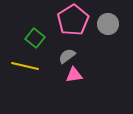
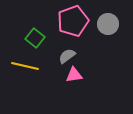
pink pentagon: moved 1 px down; rotated 12 degrees clockwise
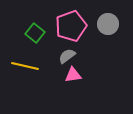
pink pentagon: moved 2 px left, 5 px down
green square: moved 5 px up
pink triangle: moved 1 px left
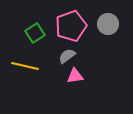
green square: rotated 18 degrees clockwise
pink triangle: moved 2 px right, 1 px down
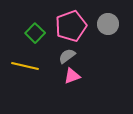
green square: rotated 12 degrees counterclockwise
pink triangle: moved 3 px left; rotated 12 degrees counterclockwise
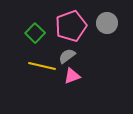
gray circle: moved 1 px left, 1 px up
yellow line: moved 17 px right
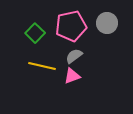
pink pentagon: rotated 8 degrees clockwise
gray semicircle: moved 7 px right
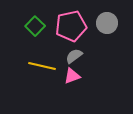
green square: moved 7 px up
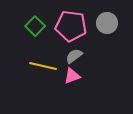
pink pentagon: rotated 20 degrees clockwise
yellow line: moved 1 px right
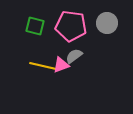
green square: rotated 30 degrees counterclockwise
pink triangle: moved 11 px left, 11 px up
